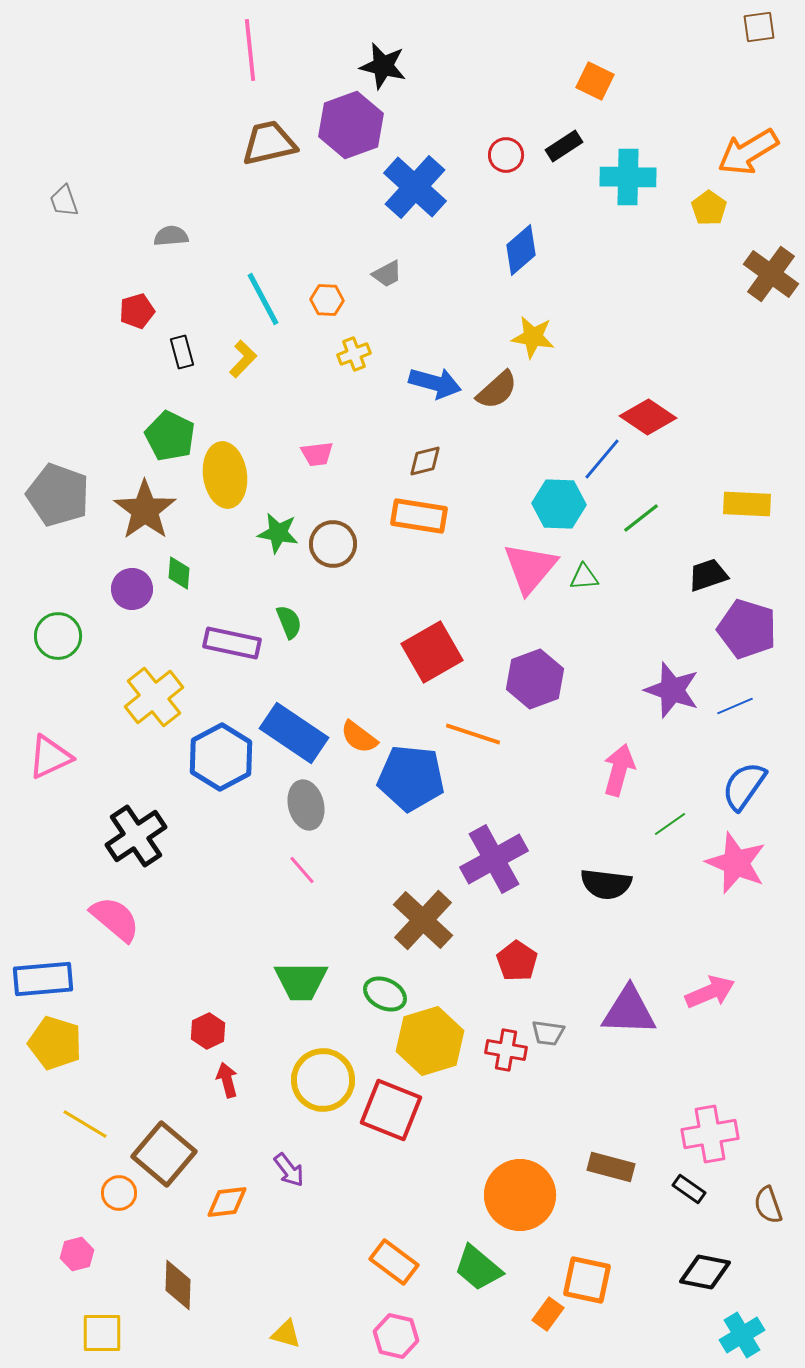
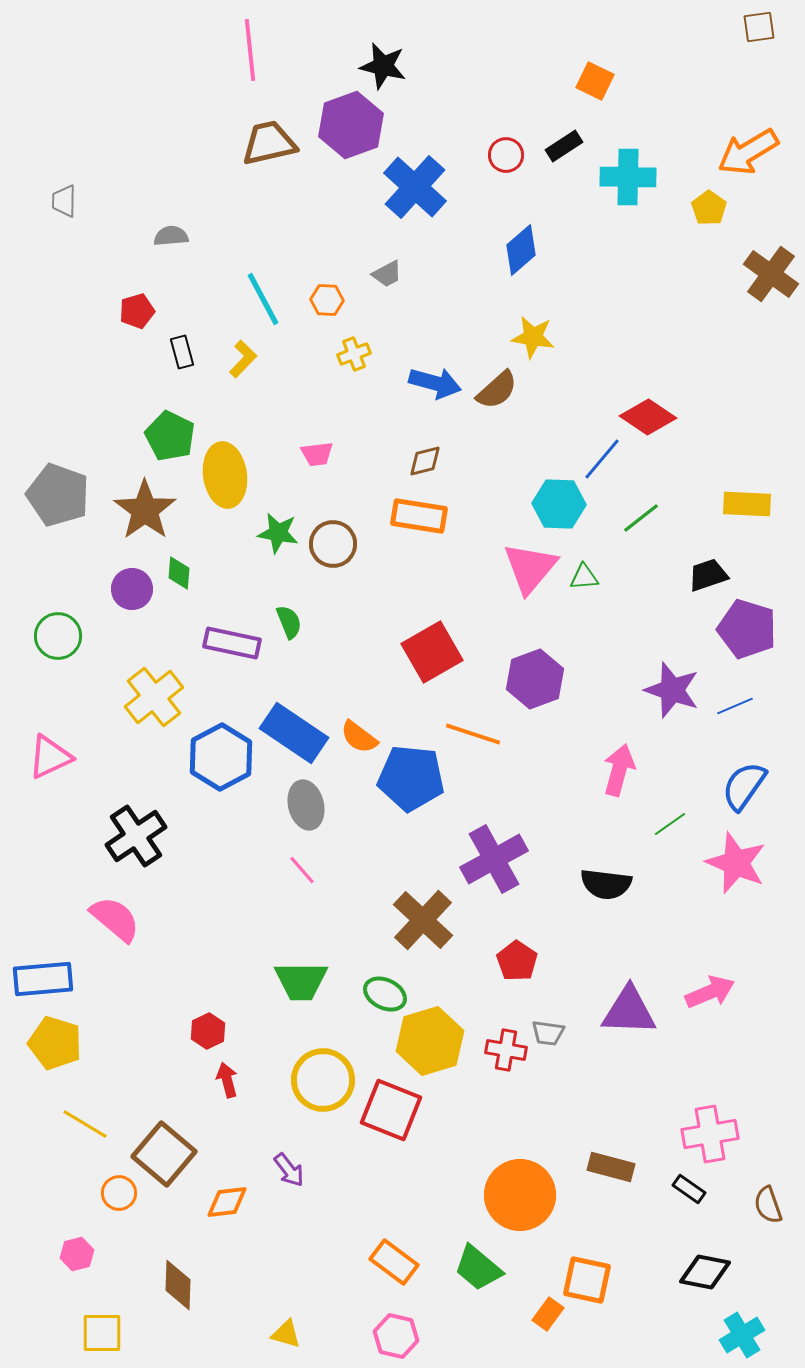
gray trapezoid at (64, 201): rotated 20 degrees clockwise
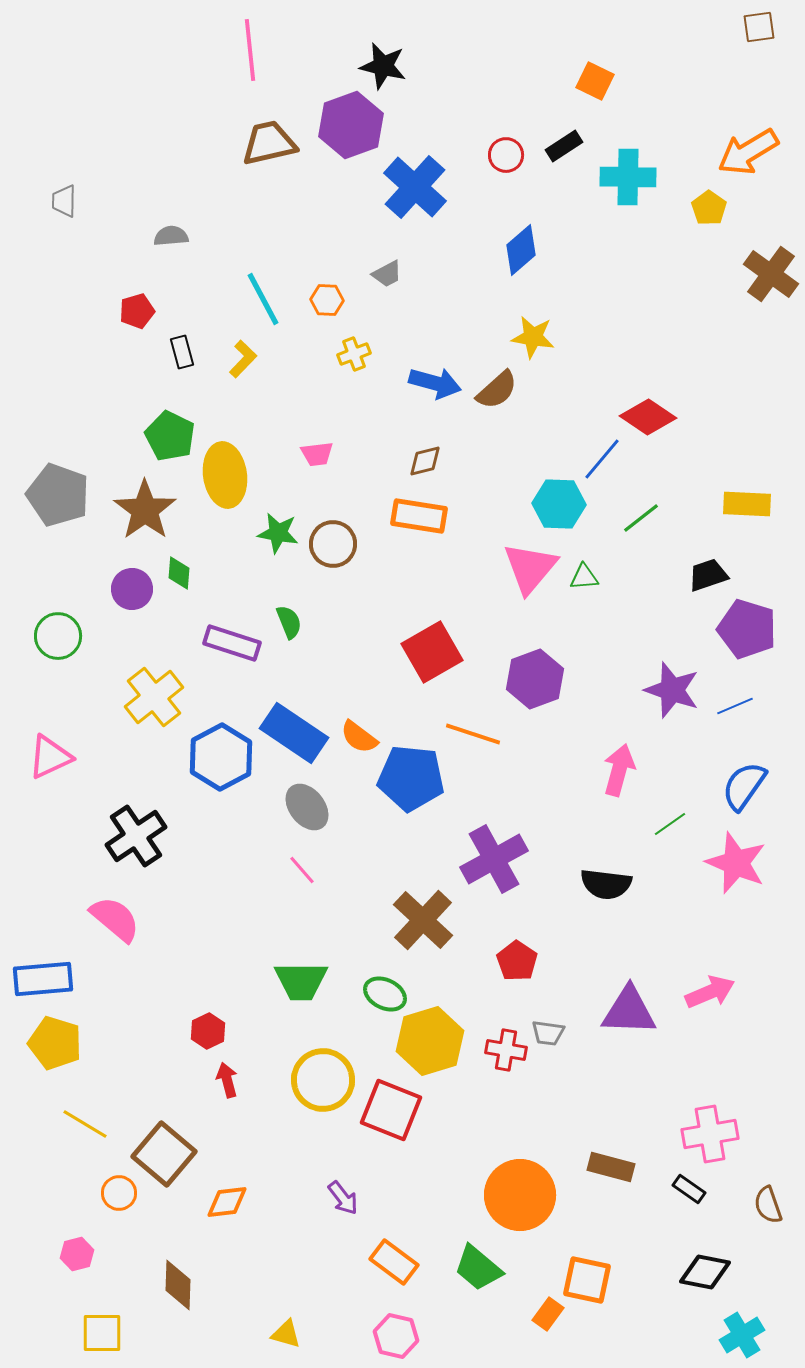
purple rectangle at (232, 643): rotated 6 degrees clockwise
gray ellipse at (306, 805): moved 1 px right, 2 px down; rotated 24 degrees counterclockwise
purple arrow at (289, 1170): moved 54 px right, 28 px down
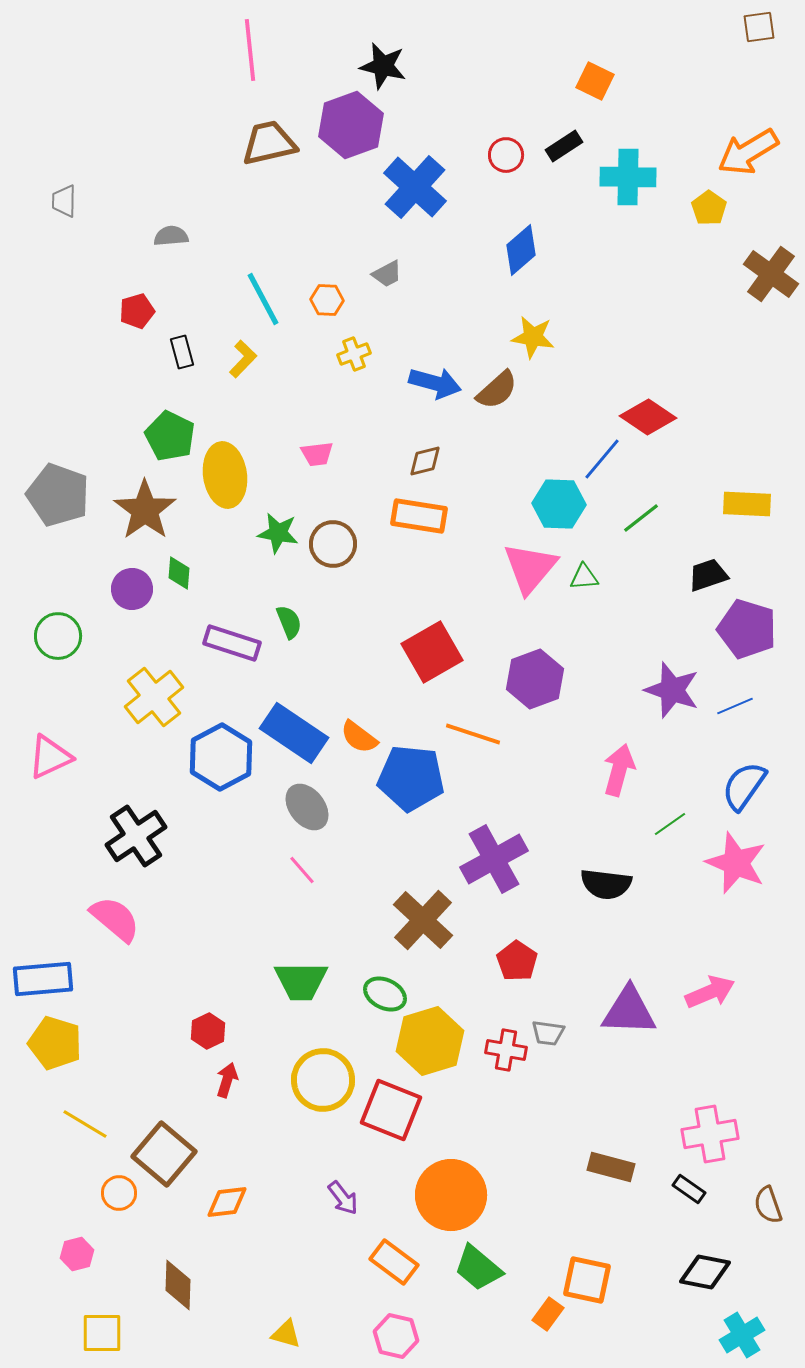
red arrow at (227, 1080): rotated 32 degrees clockwise
orange circle at (520, 1195): moved 69 px left
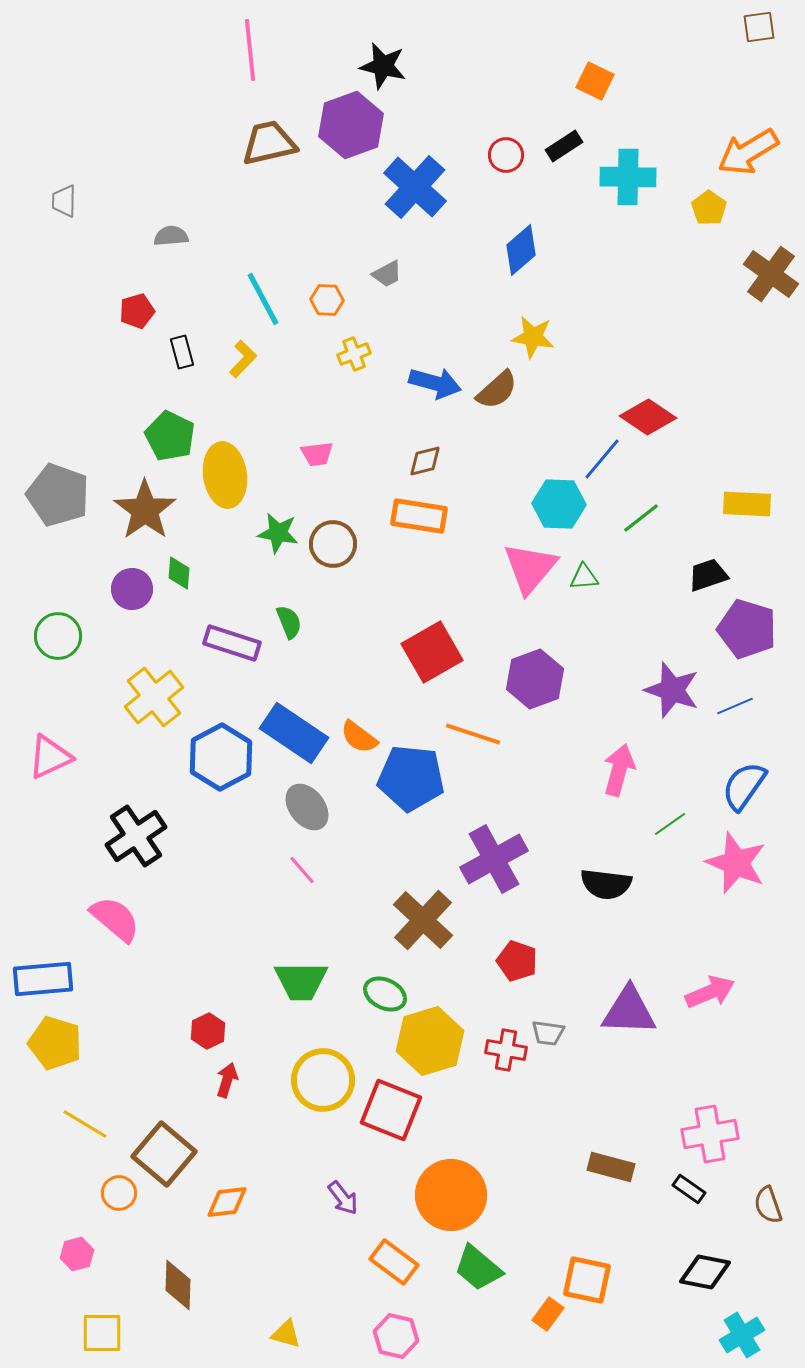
red pentagon at (517, 961): rotated 15 degrees counterclockwise
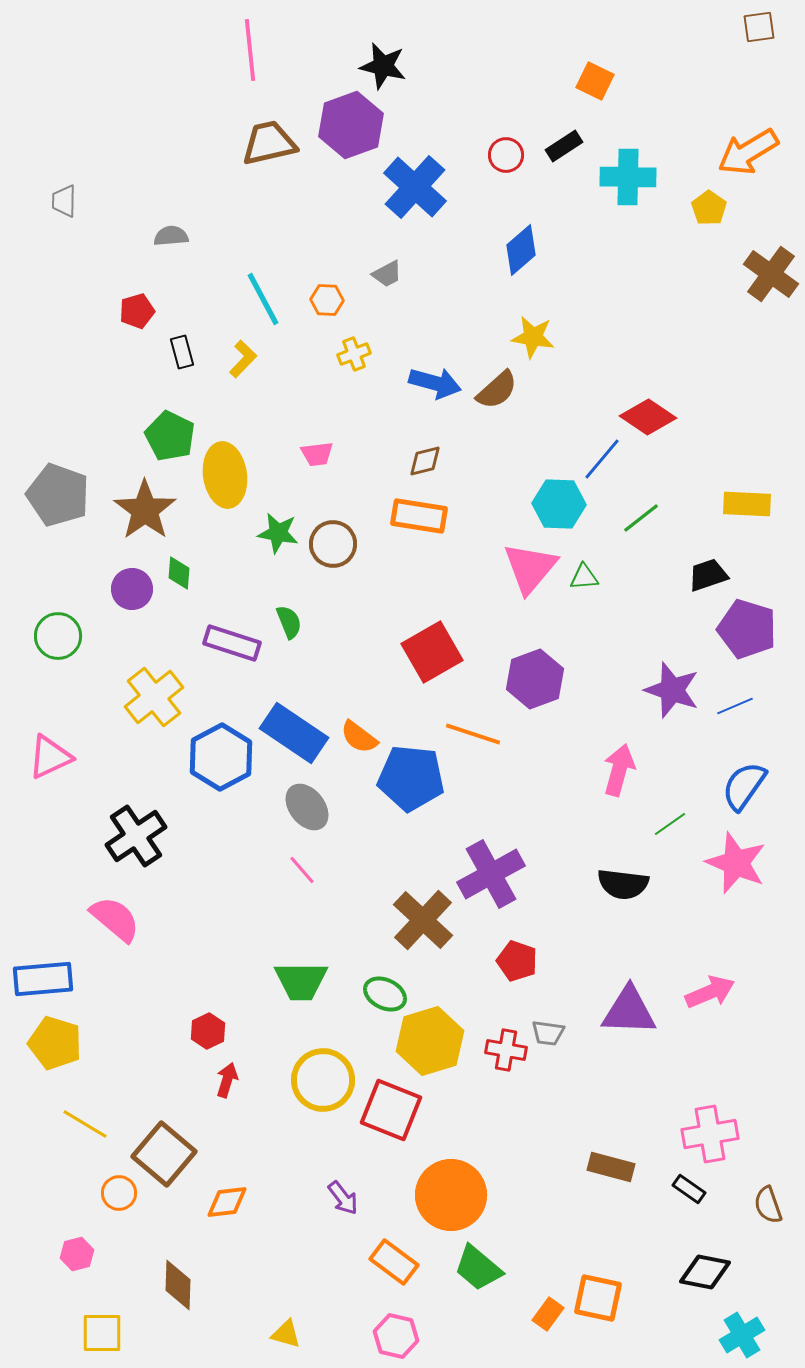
purple cross at (494, 859): moved 3 px left, 15 px down
black semicircle at (606, 884): moved 17 px right
orange square at (587, 1280): moved 11 px right, 18 px down
